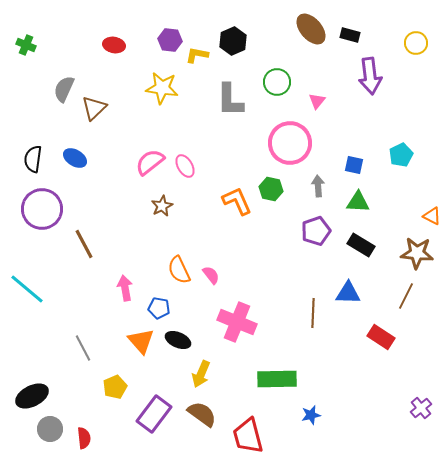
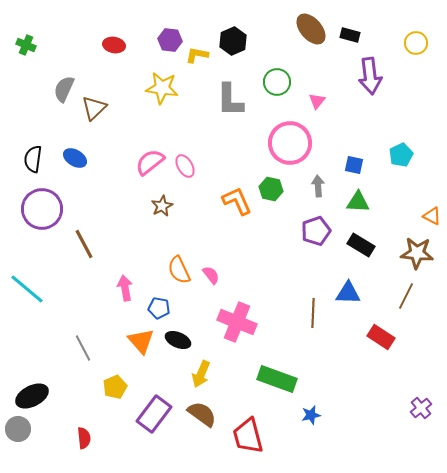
green rectangle at (277, 379): rotated 21 degrees clockwise
gray circle at (50, 429): moved 32 px left
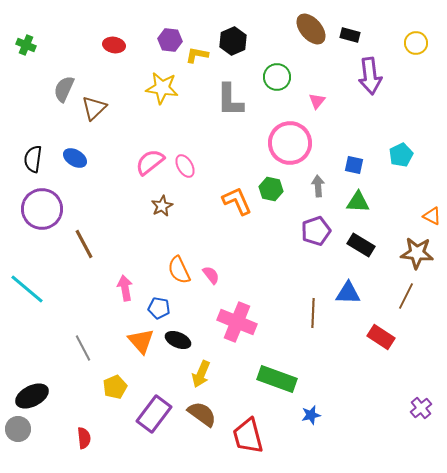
green circle at (277, 82): moved 5 px up
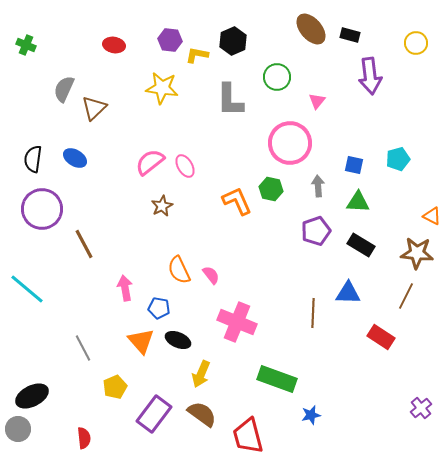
cyan pentagon at (401, 155): moved 3 px left, 4 px down; rotated 10 degrees clockwise
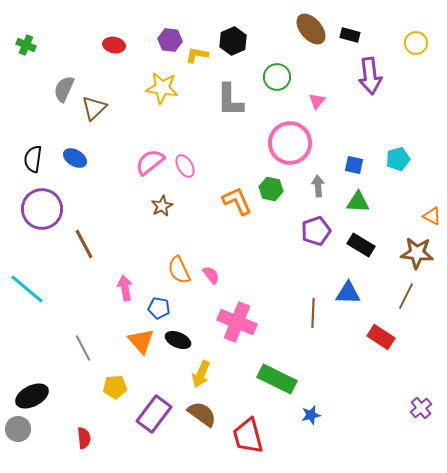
green rectangle at (277, 379): rotated 6 degrees clockwise
yellow pentagon at (115, 387): rotated 20 degrees clockwise
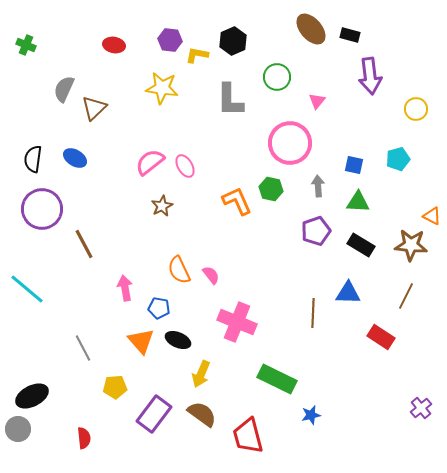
yellow circle at (416, 43): moved 66 px down
brown star at (417, 253): moved 6 px left, 8 px up
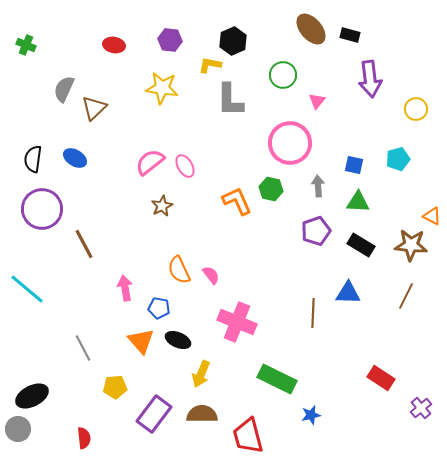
yellow L-shape at (197, 55): moved 13 px right, 10 px down
purple arrow at (370, 76): moved 3 px down
green circle at (277, 77): moved 6 px right, 2 px up
red rectangle at (381, 337): moved 41 px down
brown semicircle at (202, 414): rotated 36 degrees counterclockwise
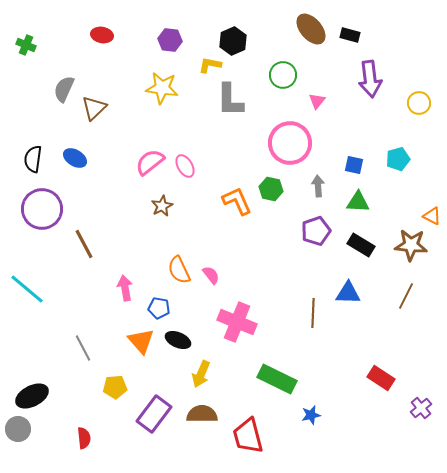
red ellipse at (114, 45): moved 12 px left, 10 px up
yellow circle at (416, 109): moved 3 px right, 6 px up
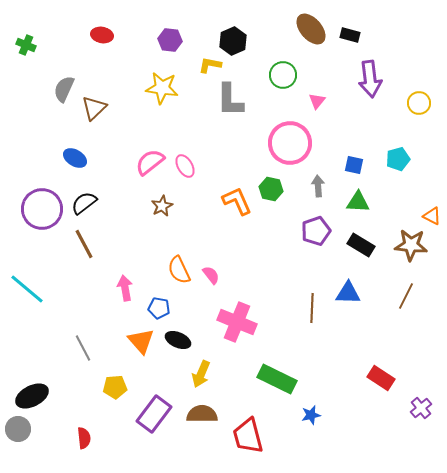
black semicircle at (33, 159): moved 51 px right, 44 px down; rotated 44 degrees clockwise
brown line at (313, 313): moved 1 px left, 5 px up
